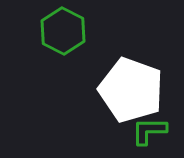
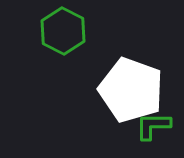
green L-shape: moved 4 px right, 5 px up
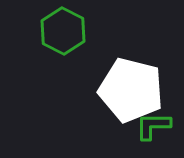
white pentagon: rotated 6 degrees counterclockwise
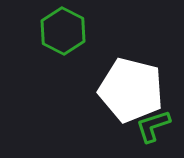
green L-shape: rotated 18 degrees counterclockwise
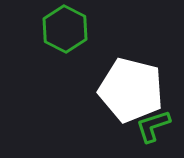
green hexagon: moved 2 px right, 2 px up
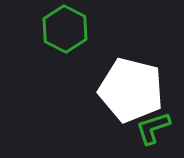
green L-shape: moved 2 px down
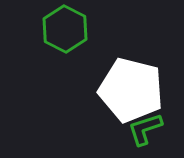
green L-shape: moved 8 px left, 1 px down
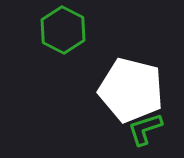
green hexagon: moved 2 px left, 1 px down
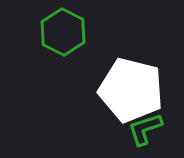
green hexagon: moved 2 px down
